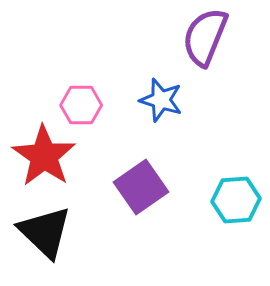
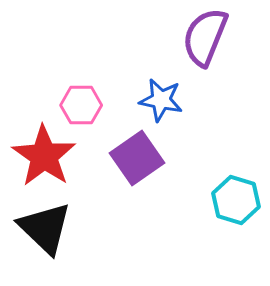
blue star: rotated 6 degrees counterclockwise
purple square: moved 4 px left, 29 px up
cyan hexagon: rotated 21 degrees clockwise
black triangle: moved 4 px up
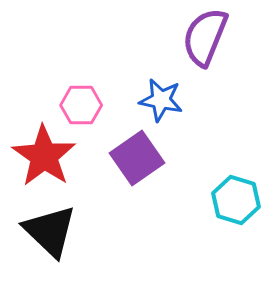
black triangle: moved 5 px right, 3 px down
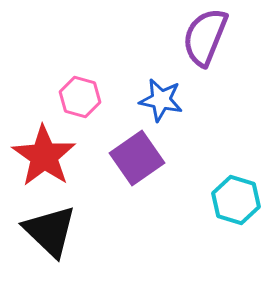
pink hexagon: moved 1 px left, 8 px up; rotated 15 degrees clockwise
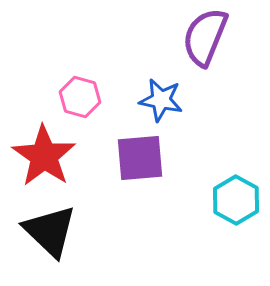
purple square: moved 3 px right; rotated 30 degrees clockwise
cyan hexagon: rotated 12 degrees clockwise
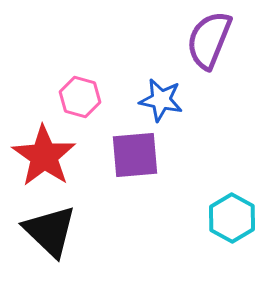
purple semicircle: moved 4 px right, 3 px down
purple square: moved 5 px left, 3 px up
cyan hexagon: moved 4 px left, 18 px down
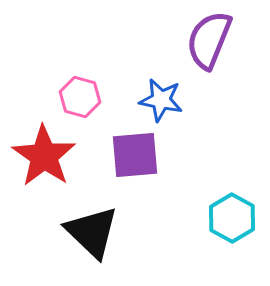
black triangle: moved 42 px right, 1 px down
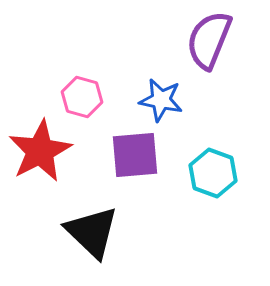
pink hexagon: moved 2 px right
red star: moved 4 px left, 5 px up; rotated 10 degrees clockwise
cyan hexagon: moved 19 px left, 45 px up; rotated 9 degrees counterclockwise
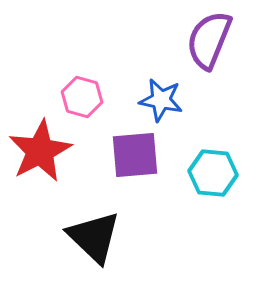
cyan hexagon: rotated 15 degrees counterclockwise
black triangle: moved 2 px right, 5 px down
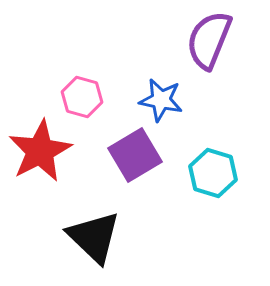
purple square: rotated 26 degrees counterclockwise
cyan hexagon: rotated 12 degrees clockwise
